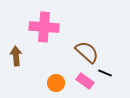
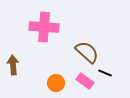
brown arrow: moved 3 px left, 9 px down
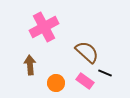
pink cross: rotated 32 degrees counterclockwise
brown arrow: moved 17 px right
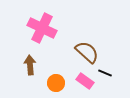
pink cross: moved 2 px left, 1 px down; rotated 36 degrees counterclockwise
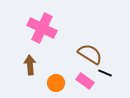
brown semicircle: moved 3 px right, 2 px down; rotated 10 degrees counterclockwise
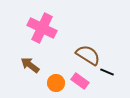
brown semicircle: moved 2 px left, 1 px down
brown arrow: rotated 48 degrees counterclockwise
black line: moved 2 px right, 1 px up
pink rectangle: moved 5 px left
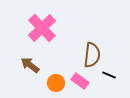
pink cross: rotated 20 degrees clockwise
brown semicircle: moved 4 px right; rotated 65 degrees clockwise
black line: moved 2 px right, 3 px down
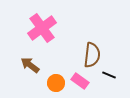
pink cross: rotated 8 degrees clockwise
